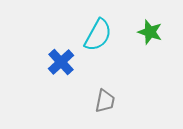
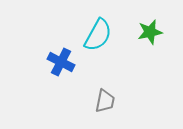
green star: rotated 30 degrees counterclockwise
blue cross: rotated 20 degrees counterclockwise
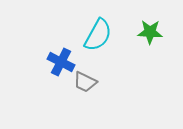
green star: rotated 15 degrees clockwise
gray trapezoid: moved 20 px left, 19 px up; rotated 105 degrees clockwise
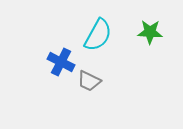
gray trapezoid: moved 4 px right, 1 px up
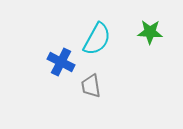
cyan semicircle: moved 1 px left, 4 px down
gray trapezoid: moved 2 px right, 5 px down; rotated 55 degrees clockwise
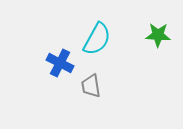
green star: moved 8 px right, 3 px down
blue cross: moved 1 px left, 1 px down
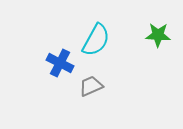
cyan semicircle: moved 1 px left, 1 px down
gray trapezoid: rotated 75 degrees clockwise
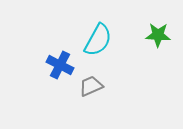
cyan semicircle: moved 2 px right
blue cross: moved 2 px down
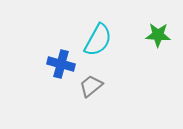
blue cross: moved 1 px right, 1 px up; rotated 12 degrees counterclockwise
gray trapezoid: rotated 15 degrees counterclockwise
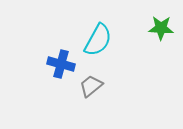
green star: moved 3 px right, 7 px up
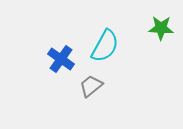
cyan semicircle: moved 7 px right, 6 px down
blue cross: moved 5 px up; rotated 20 degrees clockwise
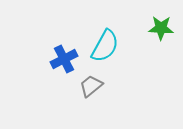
blue cross: moved 3 px right; rotated 28 degrees clockwise
